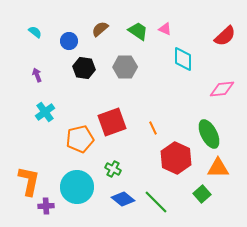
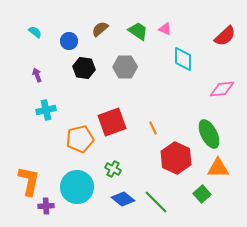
cyan cross: moved 1 px right, 2 px up; rotated 24 degrees clockwise
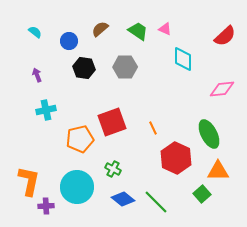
orange triangle: moved 3 px down
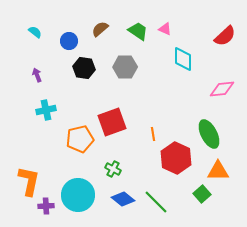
orange line: moved 6 px down; rotated 16 degrees clockwise
cyan circle: moved 1 px right, 8 px down
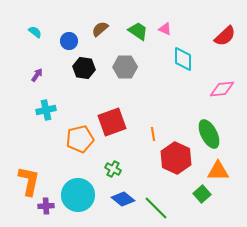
purple arrow: rotated 56 degrees clockwise
green line: moved 6 px down
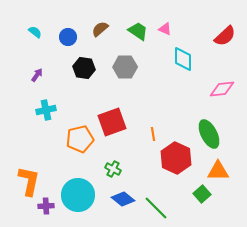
blue circle: moved 1 px left, 4 px up
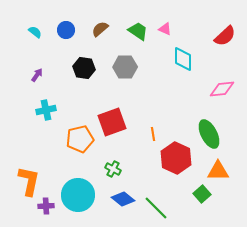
blue circle: moved 2 px left, 7 px up
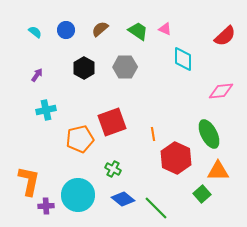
black hexagon: rotated 20 degrees clockwise
pink diamond: moved 1 px left, 2 px down
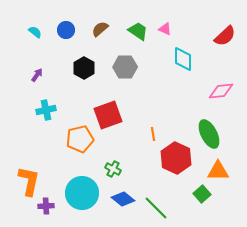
red square: moved 4 px left, 7 px up
cyan circle: moved 4 px right, 2 px up
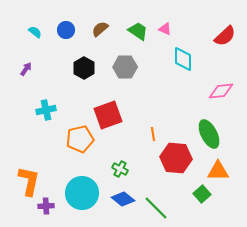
purple arrow: moved 11 px left, 6 px up
red hexagon: rotated 20 degrees counterclockwise
green cross: moved 7 px right
